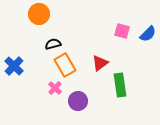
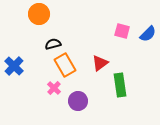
pink cross: moved 1 px left
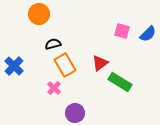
green rectangle: moved 3 px up; rotated 50 degrees counterclockwise
purple circle: moved 3 px left, 12 px down
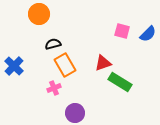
red triangle: moved 3 px right; rotated 18 degrees clockwise
pink cross: rotated 24 degrees clockwise
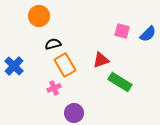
orange circle: moved 2 px down
red triangle: moved 2 px left, 3 px up
purple circle: moved 1 px left
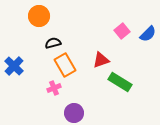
pink square: rotated 35 degrees clockwise
black semicircle: moved 1 px up
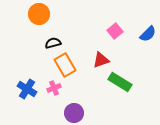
orange circle: moved 2 px up
pink square: moved 7 px left
blue cross: moved 13 px right, 23 px down; rotated 12 degrees counterclockwise
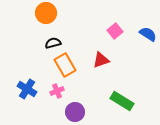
orange circle: moved 7 px right, 1 px up
blue semicircle: rotated 102 degrees counterclockwise
green rectangle: moved 2 px right, 19 px down
pink cross: moved 3 px right, 3 px down
purple circle: moved 1 px right, 1 px up
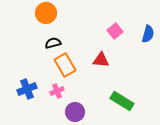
blue semicircle: rotated 72 degrees clockwise
red triangle: rotated 24 degrees clockwise
blue cross: rotated 36 degrees clockwise
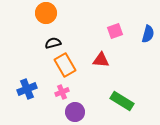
pink square: rotated 21 degrees clockwise
pink cross: moved 5 px right, 1 px down
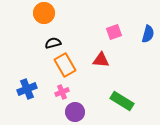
orange circle: moved 2 px left
pink square: moved 1 px left, 1 px down
